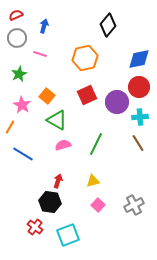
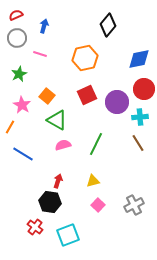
red circle: moved 5 px right, 2 px down
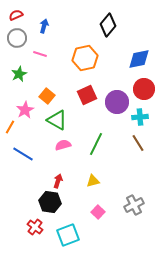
pink star: moved 3 px right, 5 px down; rotated 12 degrees clockwise
pink square: moved 7 px down
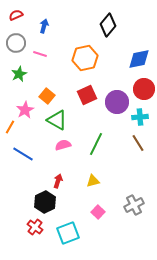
gray circle: moved 1 px left, 5 px down
black hexagon: moved 5 px left; rotated 25 degrees clockwise
cyan square: moved 2 px up
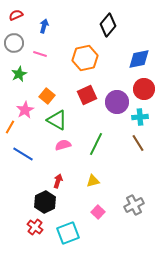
gray circle: moved 2 px left
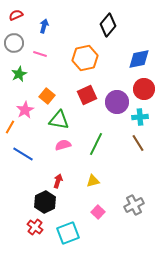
green triangle: moved 2 px right; rotated 20 degrees counterclockwise
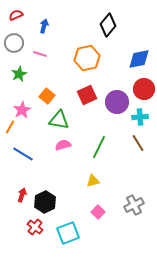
orange hexagon: moved 2 px right
pink star: moved 3 px left
green line: moved 3 px right, 3 px down
red arrow: moved 36 px left, 14 px down
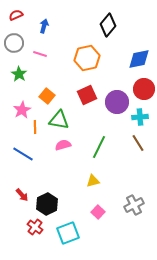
green star: rotated 14 degrees counterclockwise
orange line: moved 25 px right; rotated 32 degrees counterclockwise
red arrow: rotated 120 degrees clockwise
black hexagon: moved 2 px right, 2 px down
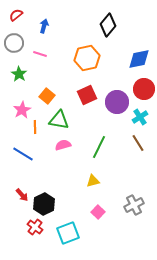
red semicircle: rotated 16 degrees counterclockwise
cyan cross: rotated 28 degrees counterclockwise
black hexagon: moved 3 px left
